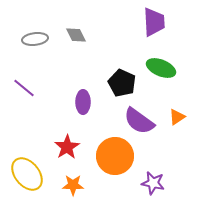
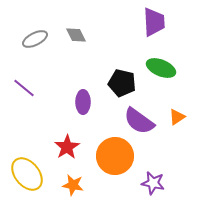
gray ellipse: rotated 20 degrees counterclockwise
black pentagon: rotated 12 degrees counterclockwise
orange star: rotated 10 degrees clockwise
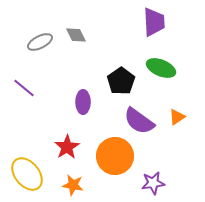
gray ellipse: moved 5 px right, 3 px down
black pentagon: moved 1 px left, 2 px up; rotated 24 degrees clockwise
purple star: rotated 20 degrees counterclockwise
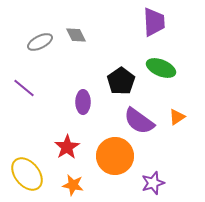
purple star: rotated 10 degrees counterclockwise
